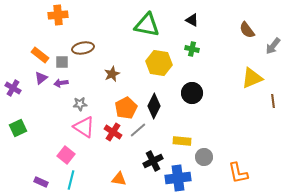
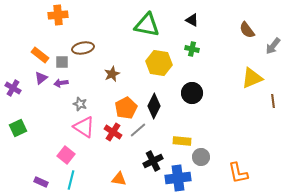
gray star: rotated 24 degrees clockwise
gray circle: moved 3 px left
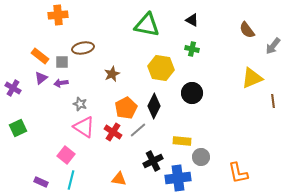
orange rectangle: moved 1 px down
yellow hexagon: moved 2 px right, 5 px down
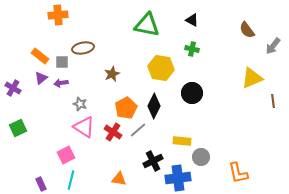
pink square: rotated 24 degrees clockwise
purple rectangle: moved 2 px down; rotated 40 degrees clockwise
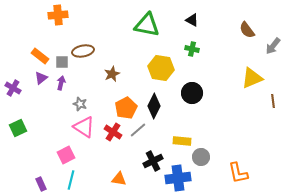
brown ellipse: moved 3 px down
purple arrow: rotated 112 degrees clockwise
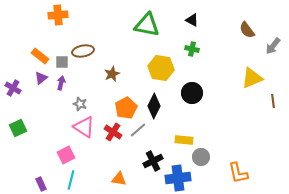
yellow rectangle: moved 2 px right, 1 px up
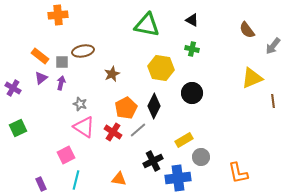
yellow rectangle: rotated 36 degrees counterclockwise
cyan line: moved 5 px right
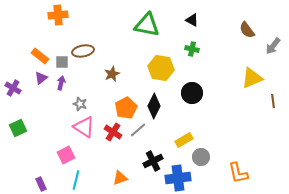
orange triangle: moved 1 px right, 1 px up; rotated 28 degrees counterclockwise
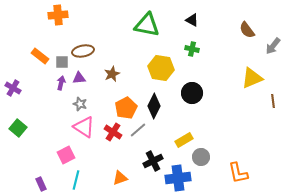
purple triangle: moved 38 px right; rotated 32 degrees clockwise
green square: rotated 24 degrees counterclockwise
